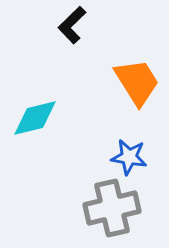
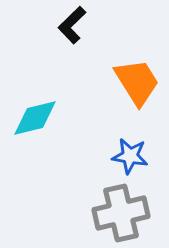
blue star: moved 1 px right, 1 px up
gray cross: moved 9 px right, 5 px down
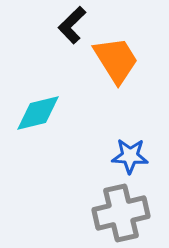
orange trapezoid: moved 21 px left, 22 px up
cyan diamond: moved 3 px right, 5 px up
blue star: rotated 6 degrees counterclockwise
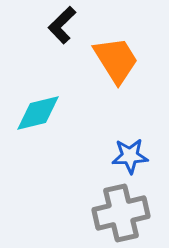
black L-shape: moved 10 px left
blue star: rotated 6 degrees counterclockwise
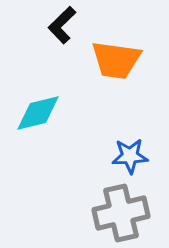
orange trapezoid: rotated 130 degrees clockwise
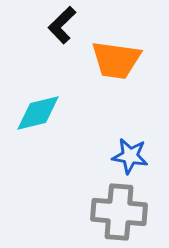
blue star: rotated 12 degrees clockwise
gray cross: moved 2 px left, 1 px up; rotated 18 degrees clockwise
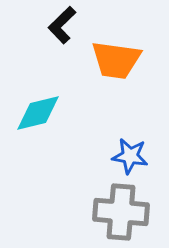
gray cross: moved 2 px right
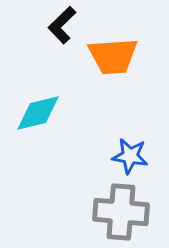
orange trapezoid: moved 3 px left, 4 px up; rotated 12 degrees counterclockwise
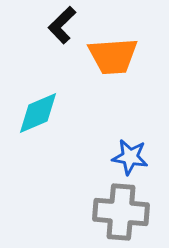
cyan diamond: rotated 9 degrees counterclockwise
blue star: moved 1 px down
